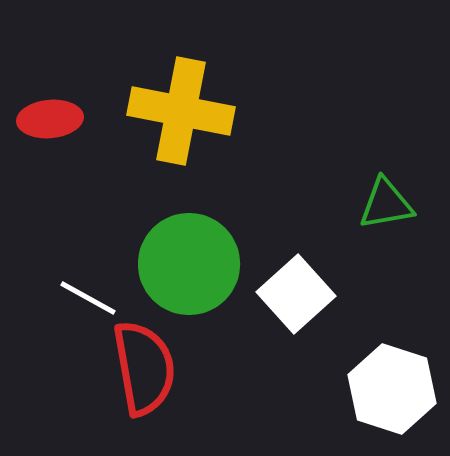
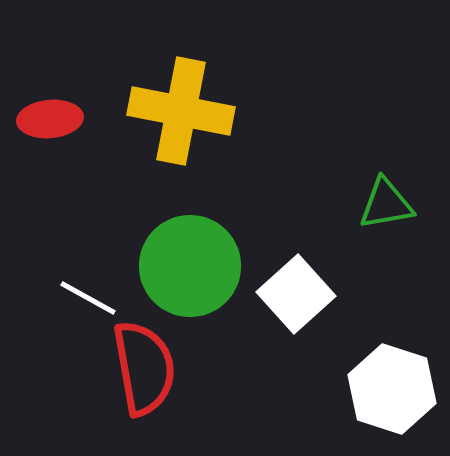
green circle: moved 1 px right, 2 px down
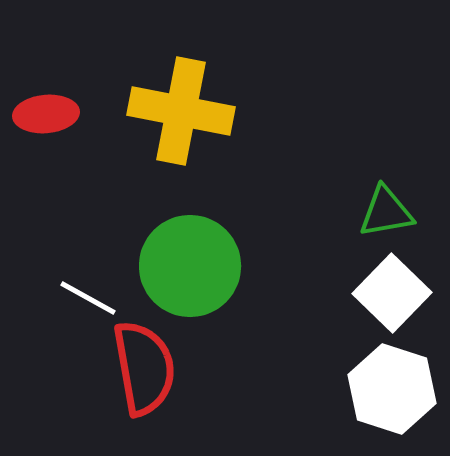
red ellipse: moved 4 px left, 5 px up
green triangle: moved 8 px down
white square: moved 96 px right, 1 px up; rotated 4 degrees counterclockwise
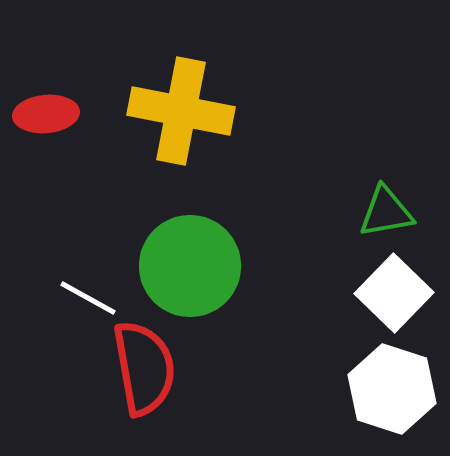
white square: moved 2 px right
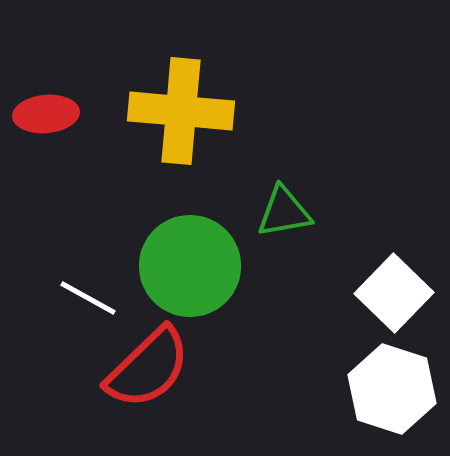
yellow cross: rotated 6 degrees counterclockwise
green triangle: moved 102 px left
red semicircle: moved 4 px right; rotated 56 degrees clockwise
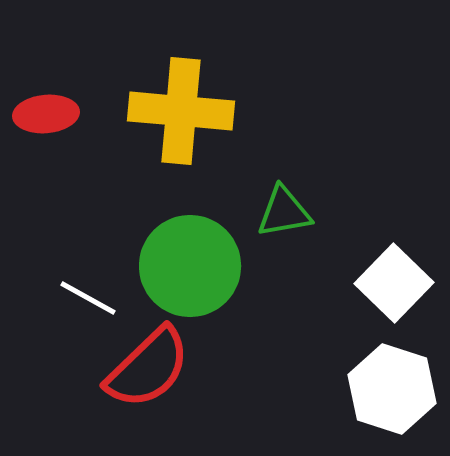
white square: moved 10 px up
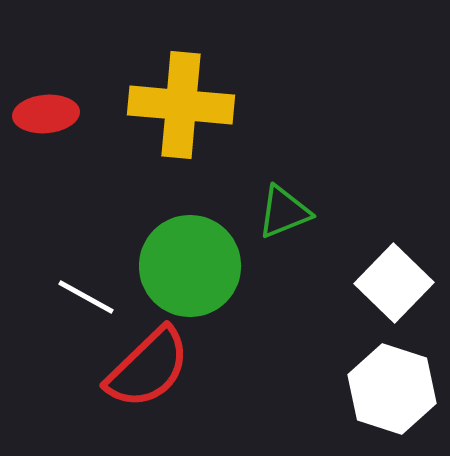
yellow cross: moved 6 px up
green triangle: rotated 12 degrees counterclockwise
white line: moved 2 px left, 1 px up
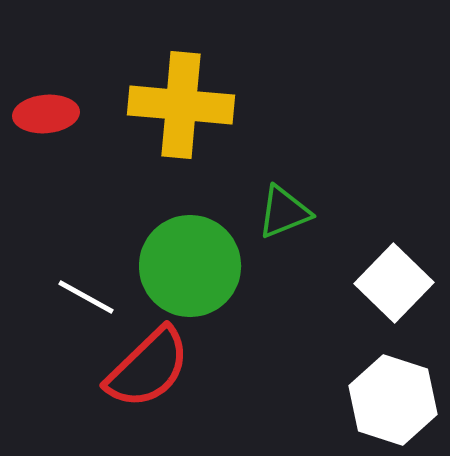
white hexagon: moved 1 px right, 11 px down
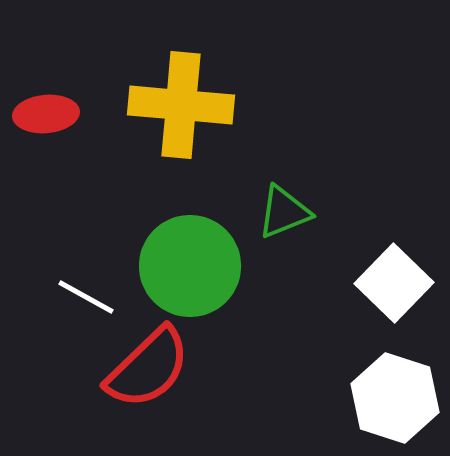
white hexagon: moved 2 px right, 2 px up
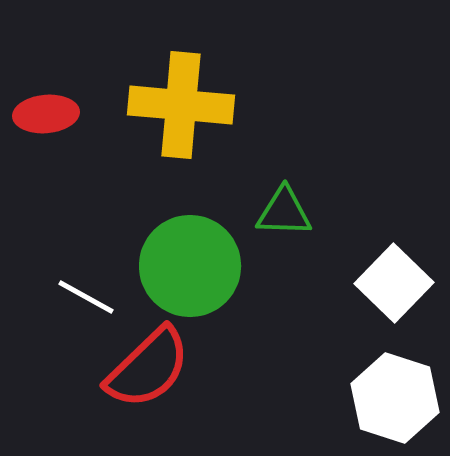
green triangle: rotated 24 degrees clockwise
